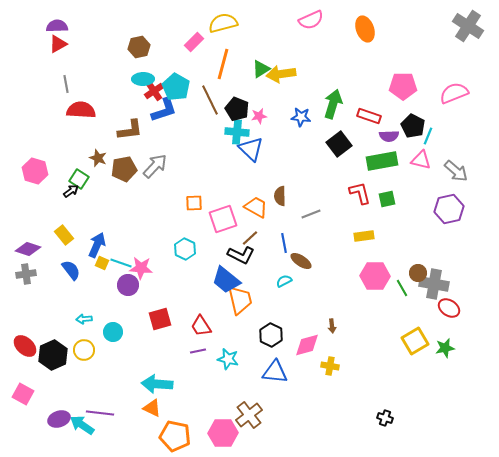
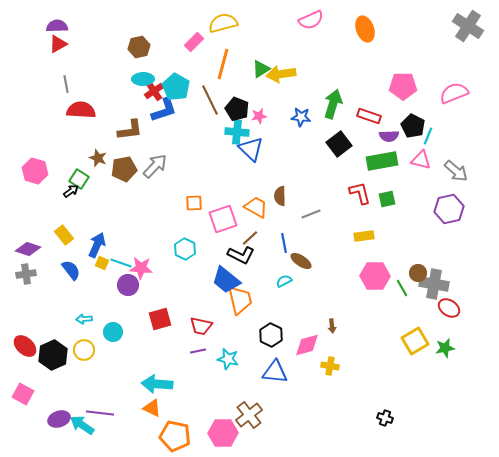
red trapezoid at (201, 326): rotated 45 degrees counterclockwise
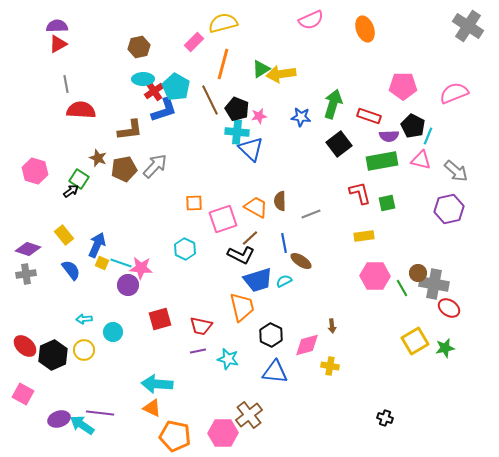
brown semicircle at (280, 196): moved 5 px down
green square at (387, 199): moved 4 px down
blue trapezoid at (226, 280): moved 32 px right; rotated 56 degrees counterclockwise
orange trapezoid at (240, 300): moved 2 px right, 7 px down
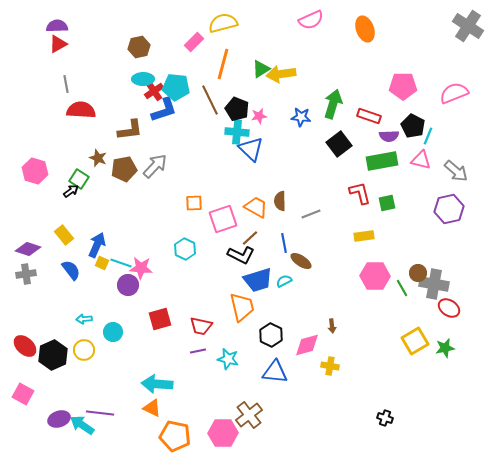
cyan pentagon at (176, 87): rotated 24 degrees counterclockwise
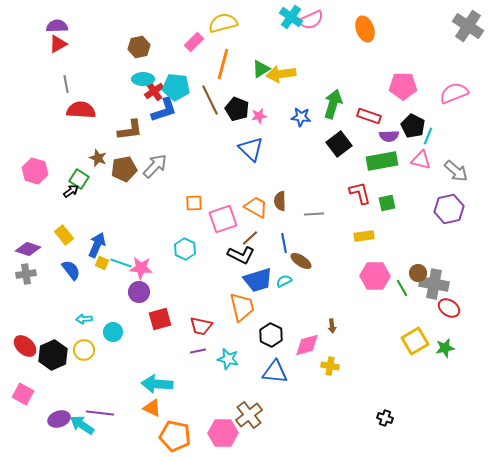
cyan cross at (237, 132): moved 54 px right, 115 px up; rotated 30 degrees clockwise
gray line at (311, 214): moved 3 px right; rotated 18 degrees clockwise
purple circle at (128, 285): moved 11 px right, 7 px down
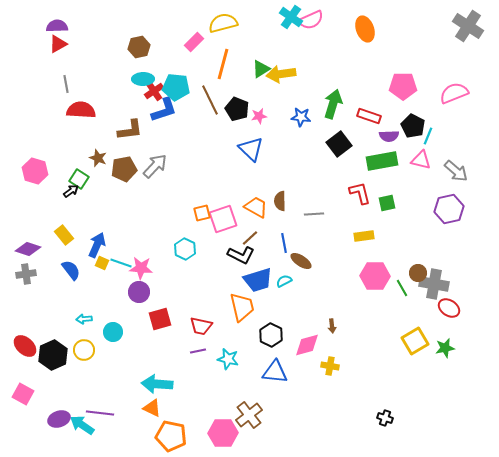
orange square at (194, 203): moved 8 px right, 10 px down; rotated 12 degrees counterclockwise
orange pentagon at (175, 436): moved 4 px left
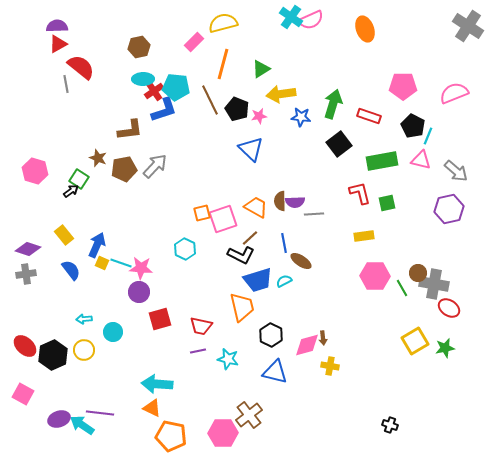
yellow arrow at (281, 74): moved 20 px down
red semicircle at (81, 110): moved 43 px up; rotated 36 degrees clockwise
purple semicircle at (389, 136): moved 94 px left, 66 px down
brown arrow at (332, 326): moved 9 px left, 12 px down
blue triangle at (275, 372): rotated 8 degrees clockwise
black cross at (385, 418): moved 5 px right, 7 px down
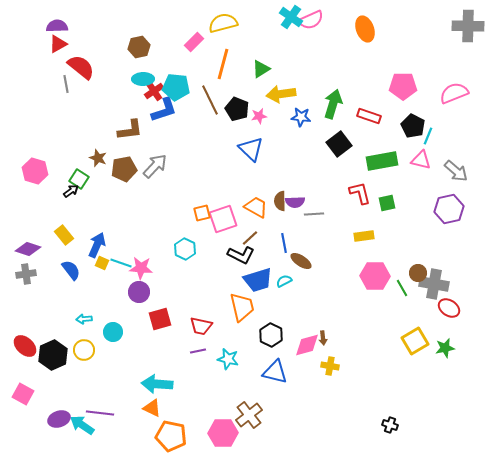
gray cross at (468, 26): rotated 32 degrees counterclockwise
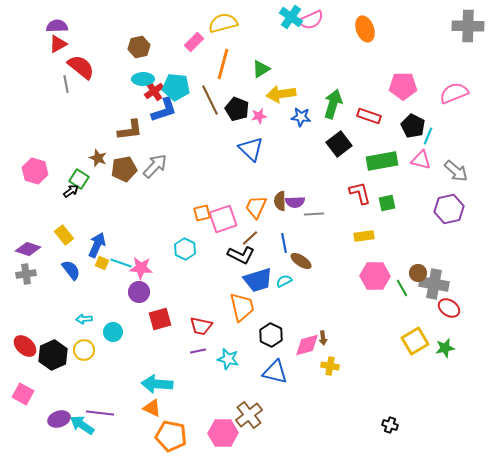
orange trapezoid at (256, 207): rotated 95 degrees counterclockwise
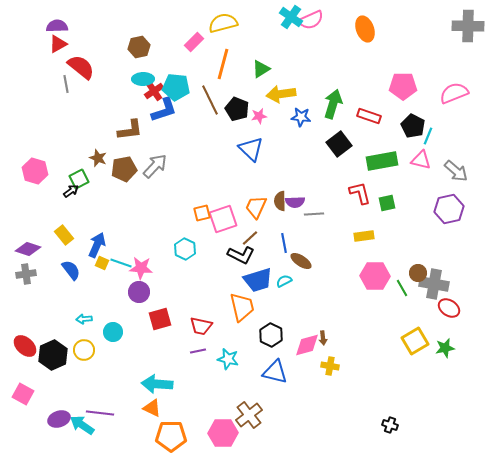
green square at (79, 179): rotated 30 degrees clockwise
orange pentagon at (171, 436): rotated 12 degrees counterclockwise
